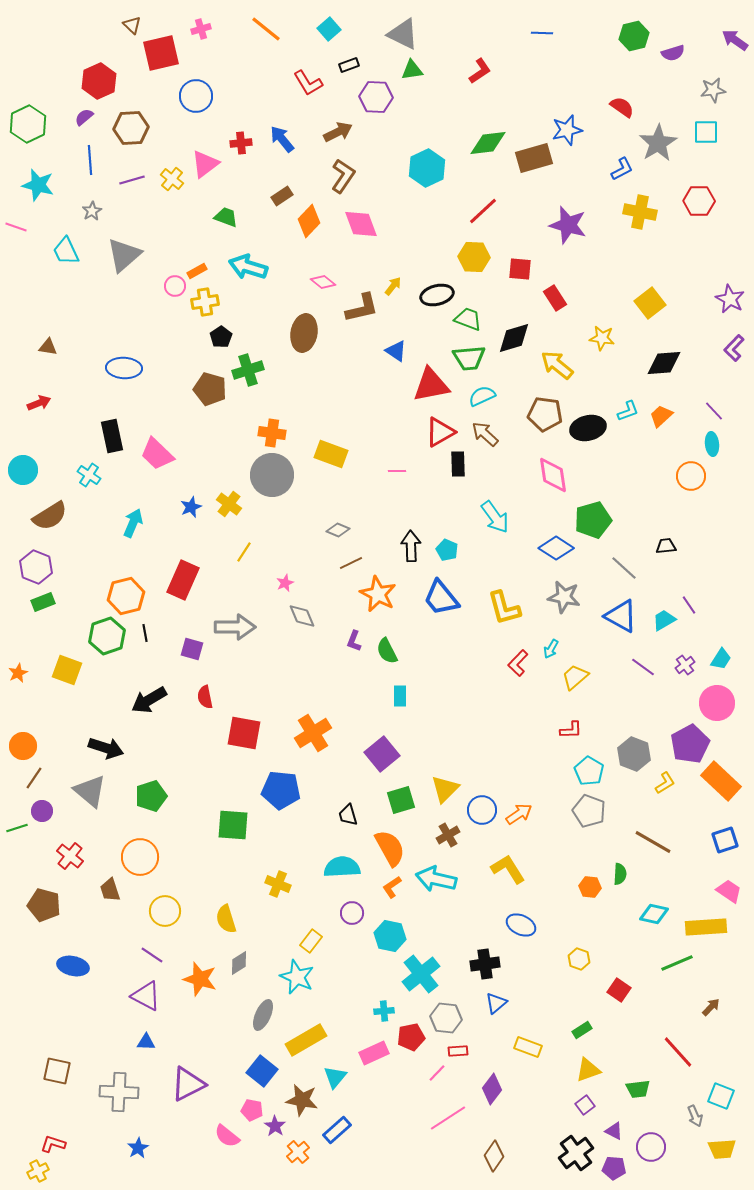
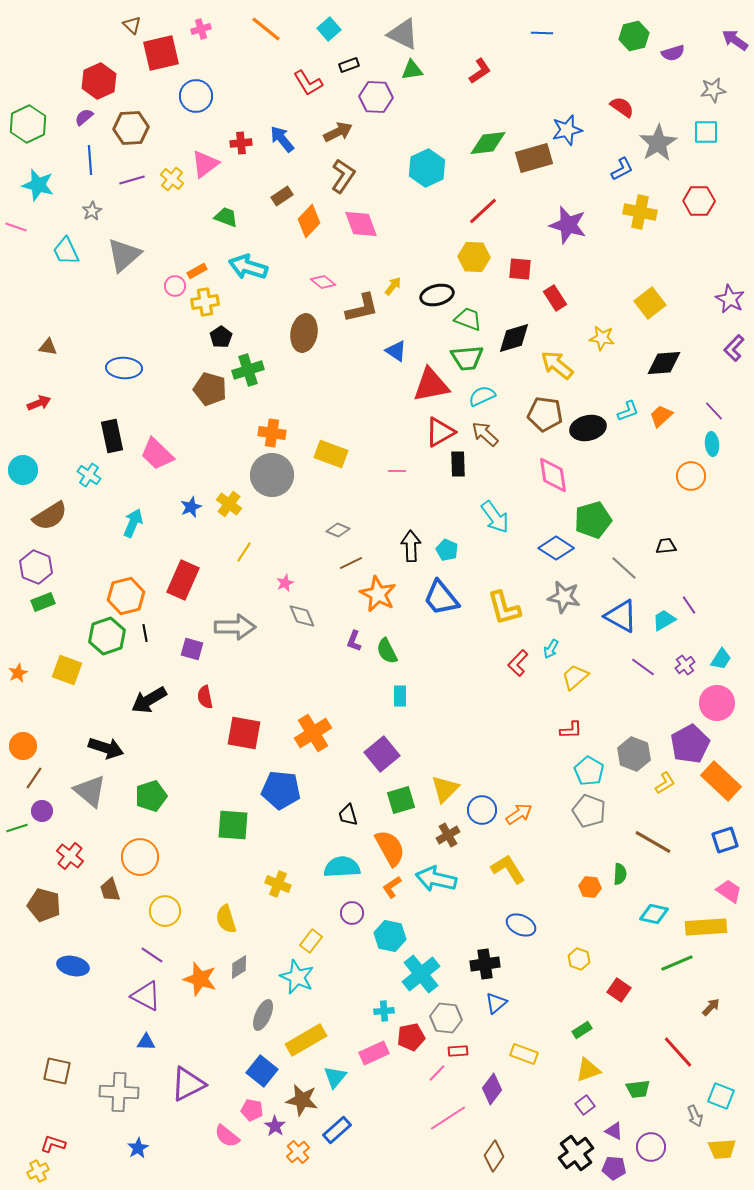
green trapezoid at (469, 358): moved 2 px left
gray diamond at (239, 963): moved 4 px down
yellow rectangle at (528, 1047): moved 4 px left, 7 px down
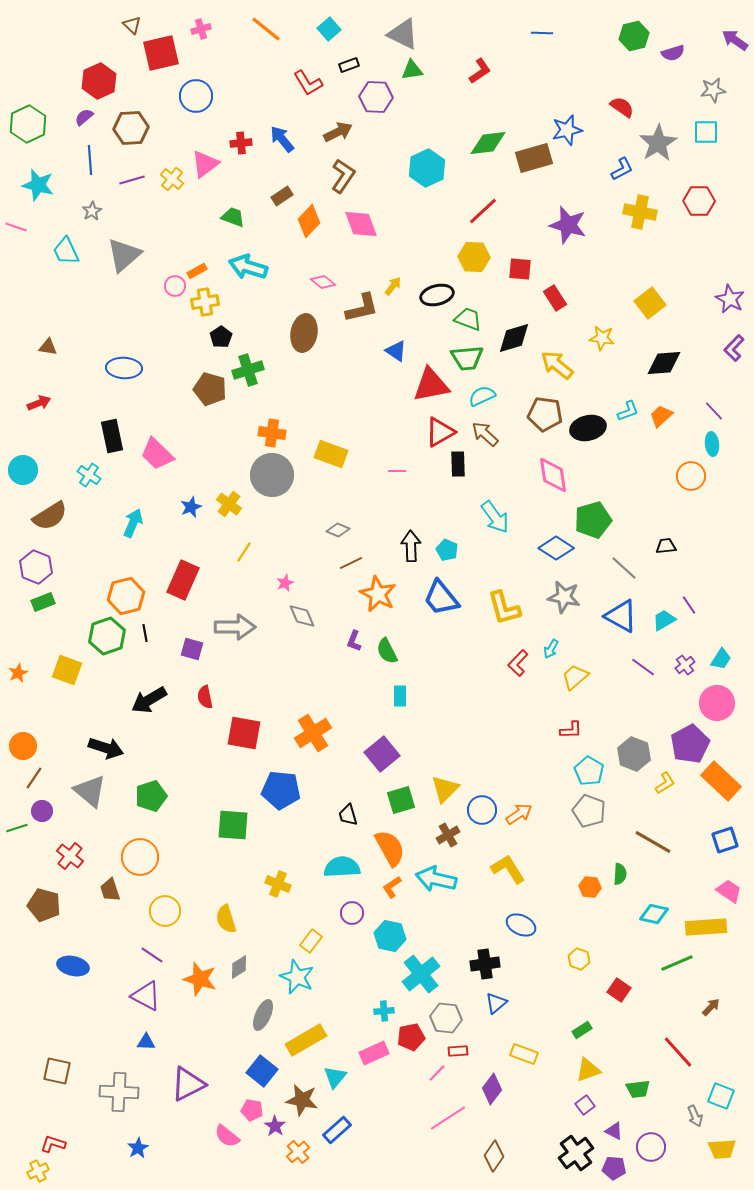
green trapezoid at (226, 217): moved 7 px right
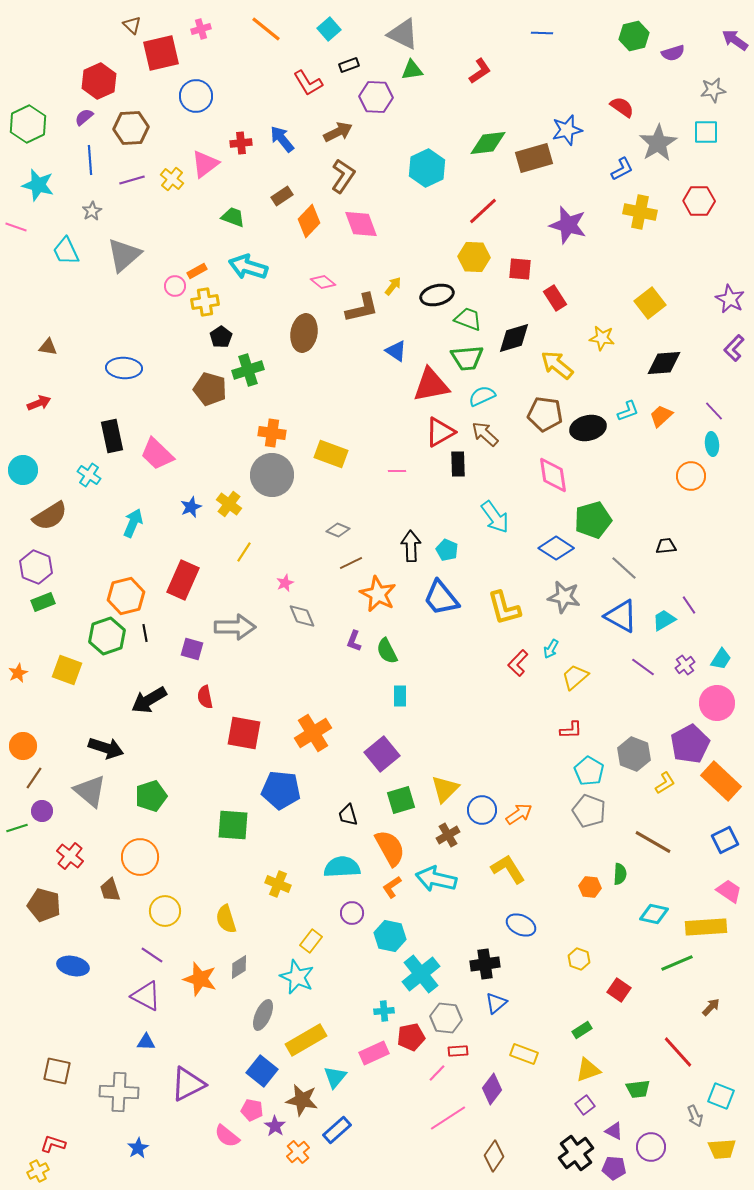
blue square at (725, 840): rotated 8 degrees counterclockwise
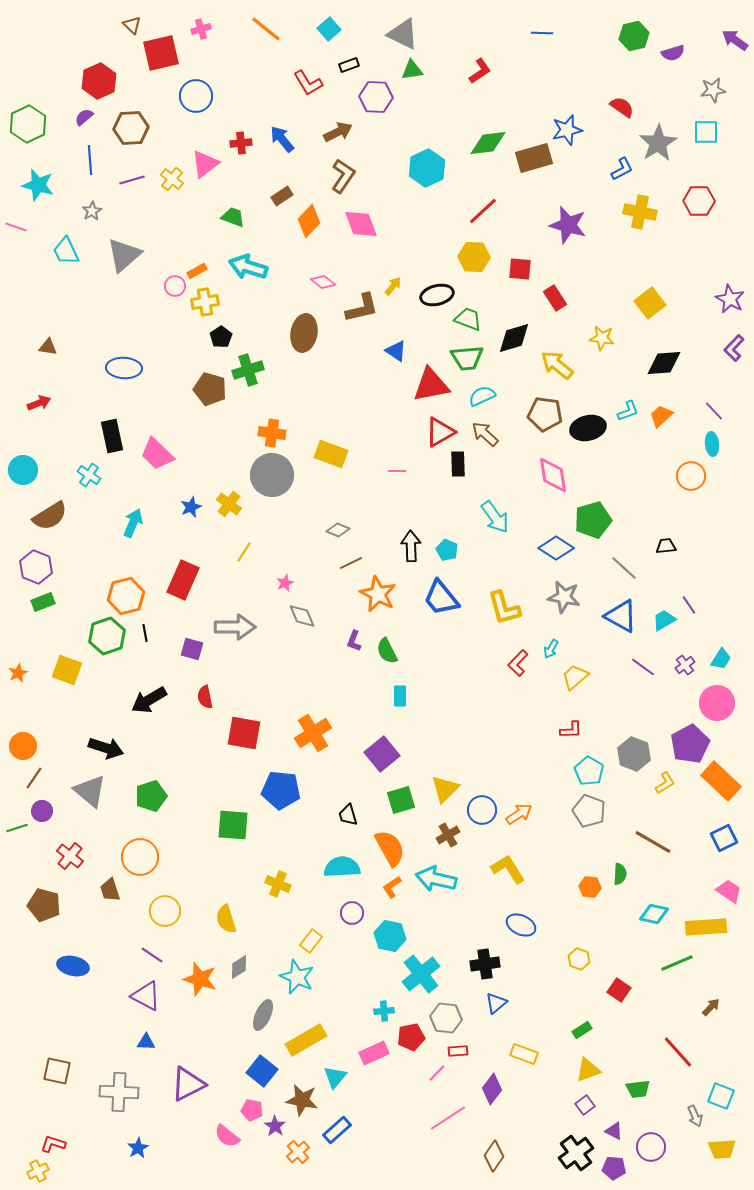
blue square at (725, 840): moved 1 px left, 2 px up
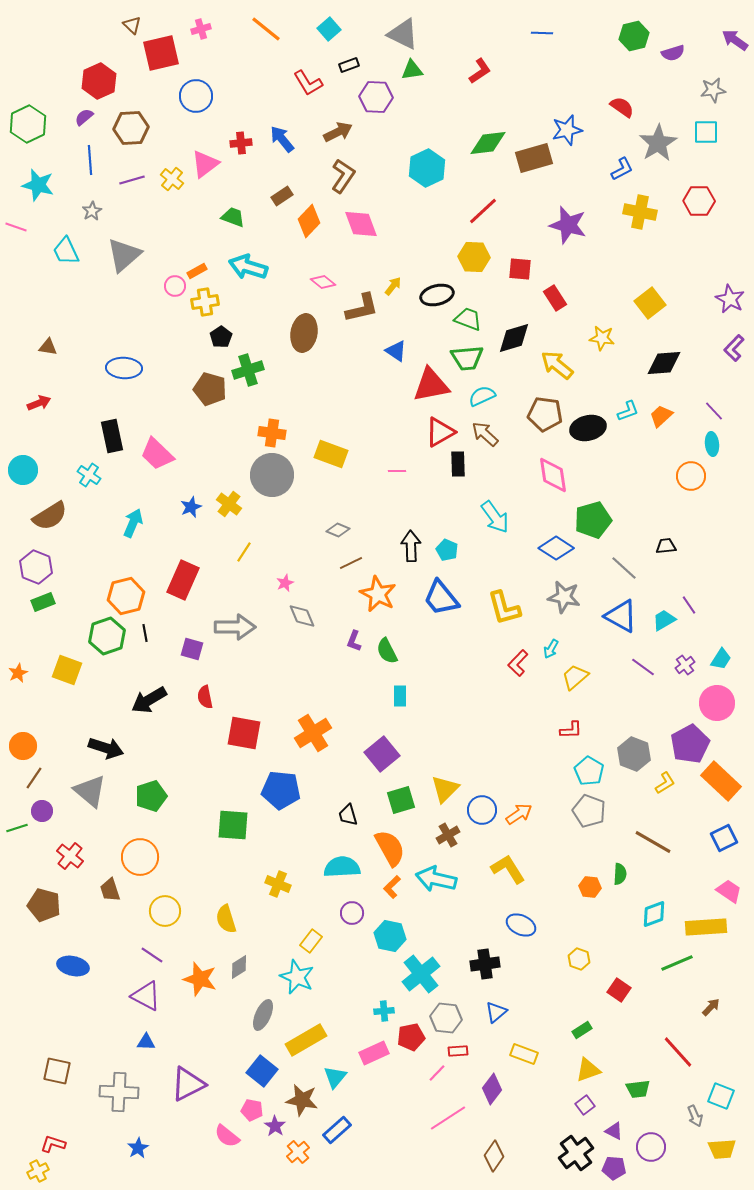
orange L-shape at (392, 887): rotated 10 degrees counterclockwise
cyan diamond at (654, 914): rotated 32 degrees counterclockwise
blue triangle at (496, 1003): moved 9 px down
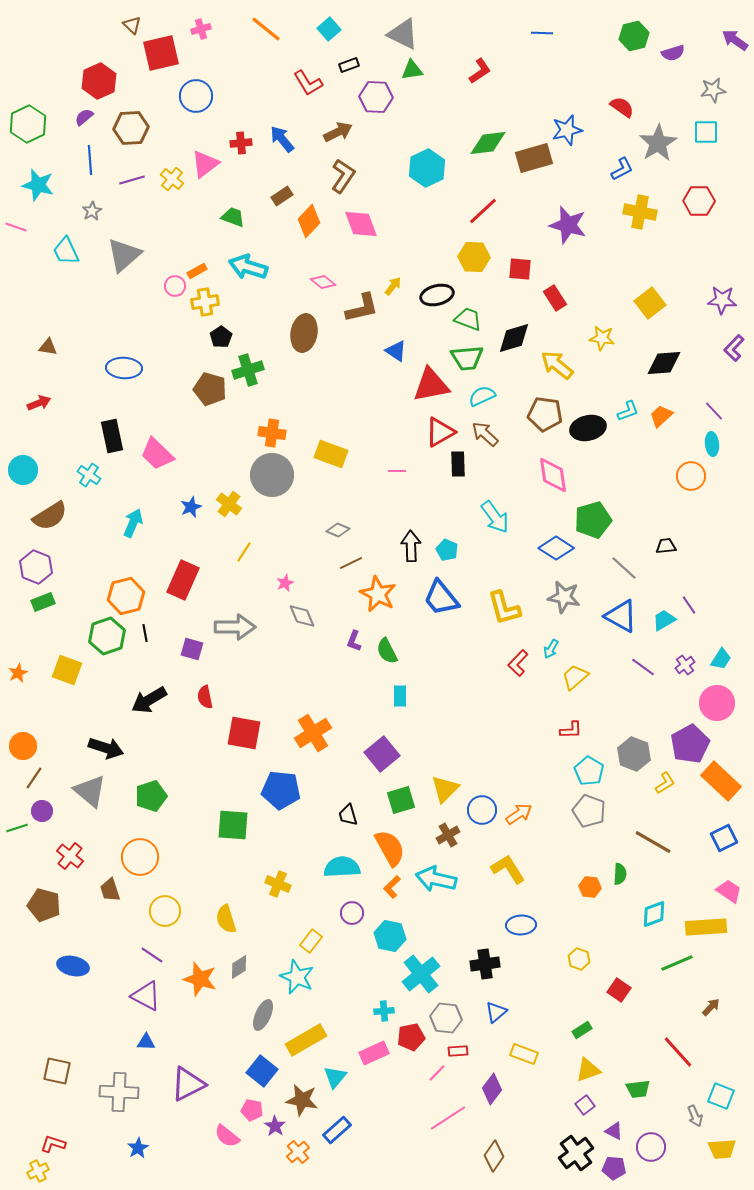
purple star at (730, 299): moved 8 px left, 1 px down; rotated 24 degrees counterclockwise
blue ellipse at (521, 925): rotated 28 degrees counterclockwise
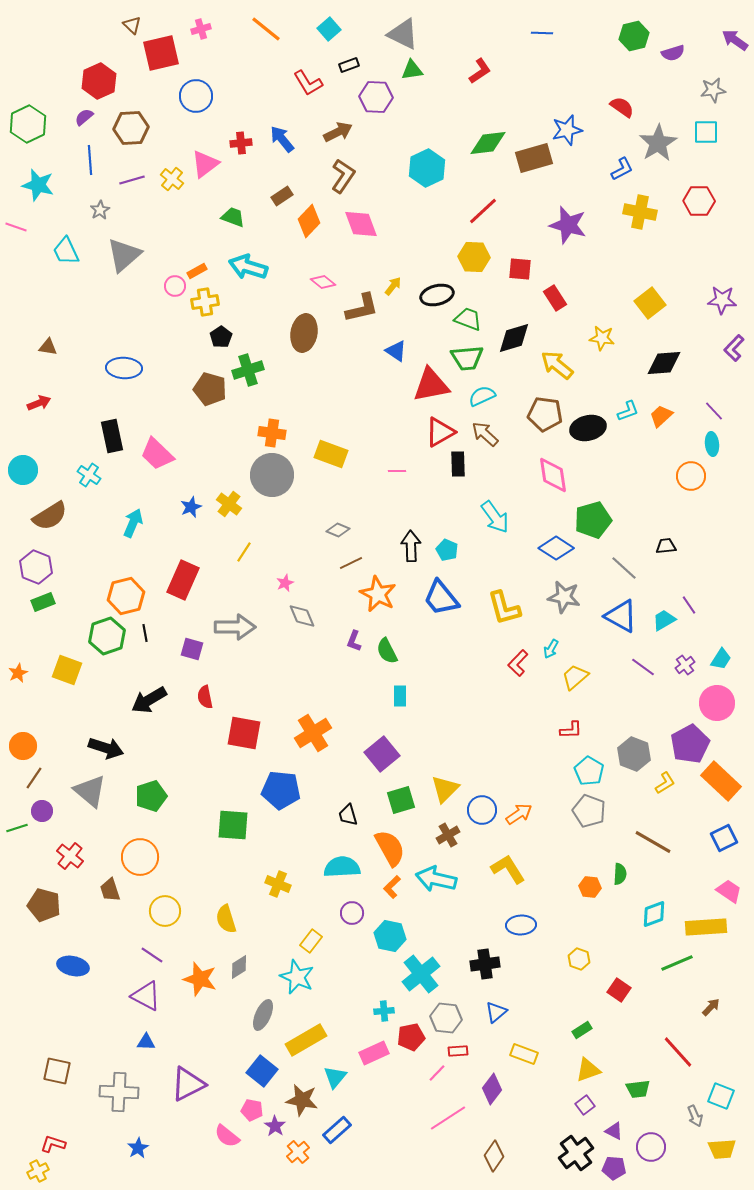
gray star at (92, 211): moved 8 px right, 1 px up
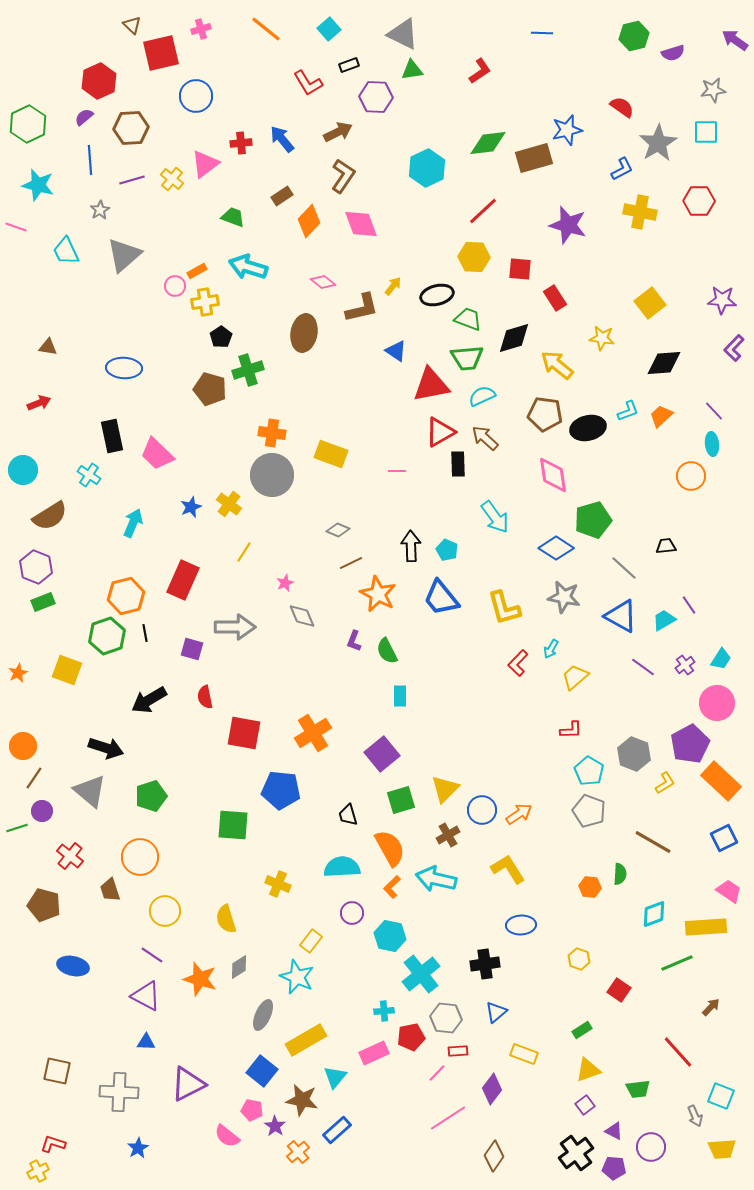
brown arrow at (485, 434): moved 4 px down
